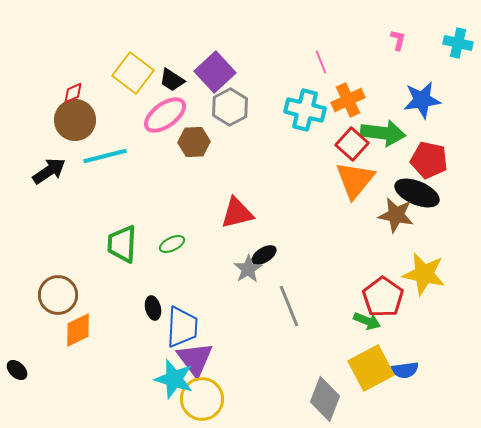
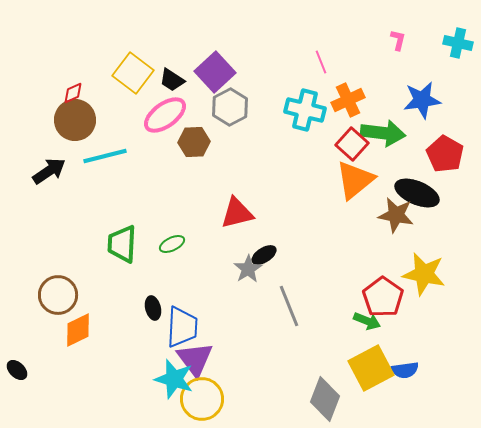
red pentagon at (429, 160): moved 16 px right, 6 px up; rotated 18 degrees clockwise
orange triangle at (355, 180): rotated 12 degrees clockwise
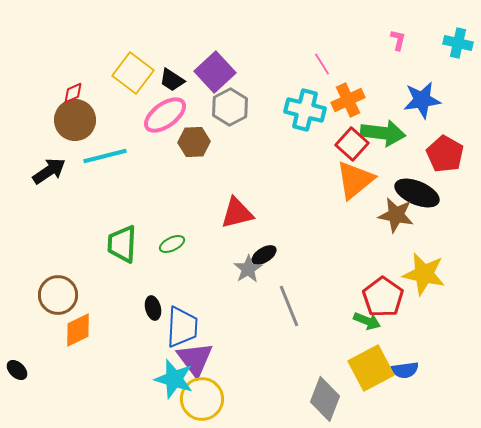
pink line at (321, 62): moved 1 px right, 2 px down; rotated 10 degrees counterclockwise
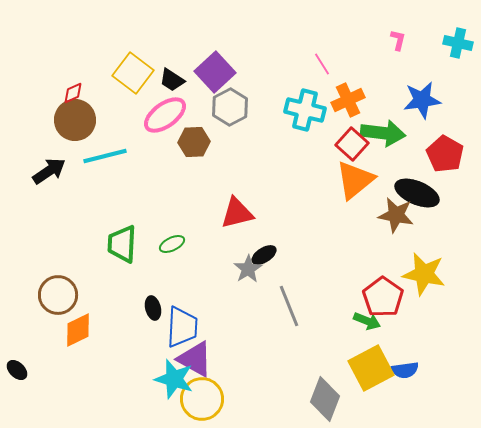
purple triangle at (195, 359): rotated 24 degrees counterclockwise
